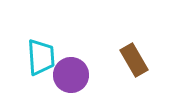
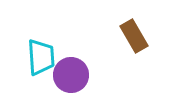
brown rectangle: moved 24 px up
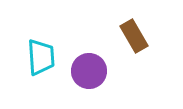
purple circle: moved 18 px right, 4 px up
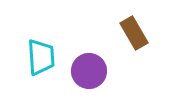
brown rectangle: moved 3 px up
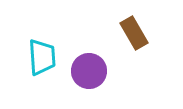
cyan trapezoid: moved 1 px right
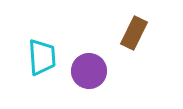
brown rectangle: rotated 56 degrees clockwise
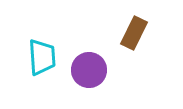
purple circle: moved 1 px up
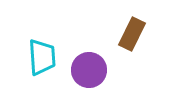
brown rectangle: moved 2 px left, 1 px down
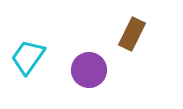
cyan trapezoid: moved 14 px left; rotated 141 degrees counterclockwise
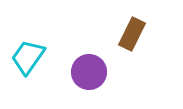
purple circle: moved 2 px down
